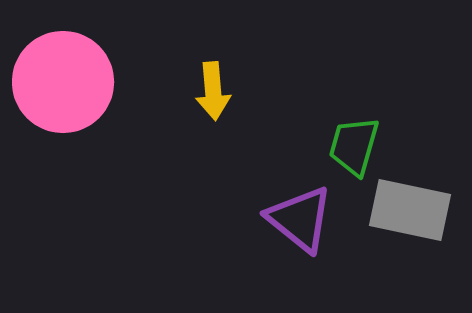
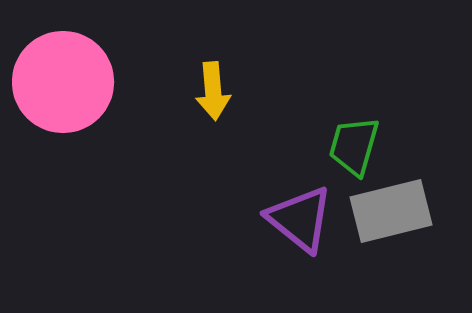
gray rectangle: moved 19 px left, 1 px down; rotated 26 degrees counterclockwise
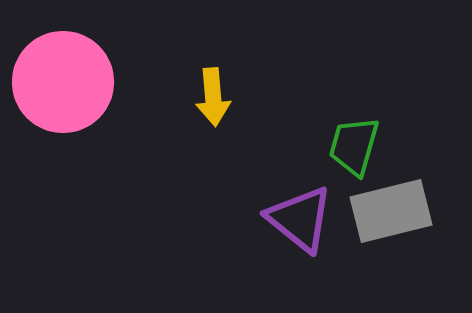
yellow arrow: moved 6 px down
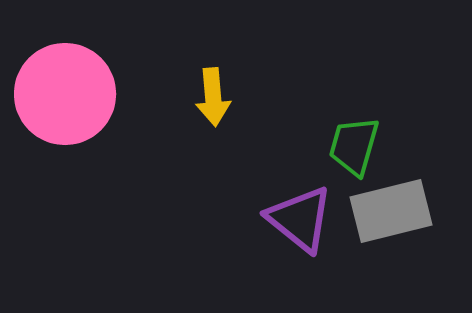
pink circle: moved 2 px right, 12 px down
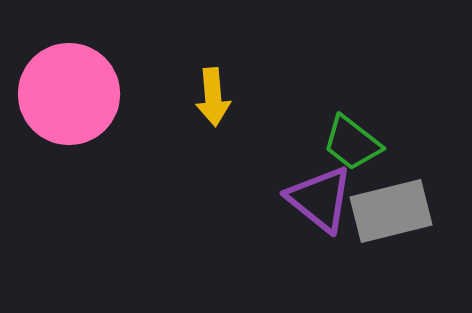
pink circle: moved 4 px right
green trapezoid: moved 2 px left, 3 px up; rotated 68 degrees counterclockwise
purple triangle: moved 20 px right, 20 px up
